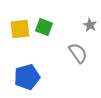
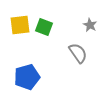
yellow square: moved 4 px up
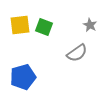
gray semicircle: moved 1 px left; rotated 90 degrees clockwise
blue pentagon: moved 4 px left
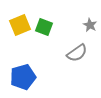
yellow square: rotated 15 degrees counterclockwise
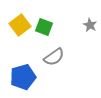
yellow square: rotated 15 degrees counterclockwise
gray semicircle: moved 23 px left, 4 px down
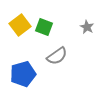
gray star: moved 3 px left, 2 px down
gray semicircle: moved 3 px right, 1 px up
blue pentagon: moved 3 px up
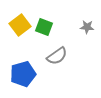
gray star: rotated 24 degrees counterclockwise
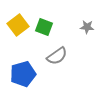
yellow square: moved 2 px left
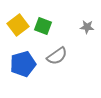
green square: moved 1 px left, 1 px up
blue pentagon: moved 10 px up
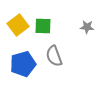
green square: rotated 18 degrees counterclockwise
gray semicircle: moved 3 px left; rotated 105 degrees clockwise
